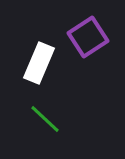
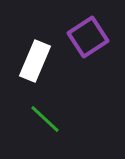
white rectangle: moved 4 px left, 2 px up
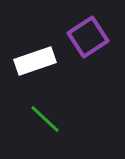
white rectangle: rotated 48 degrees clockwise
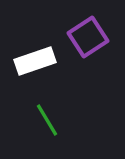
green line: moved 2 px right, 1 px down; rotated 16 degrees clockwise
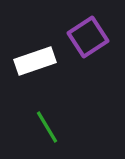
green line: moved 7 px down
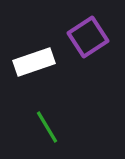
white rectangle: moved 1 px left, 1 px down
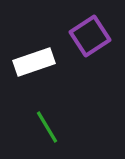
purple square: moved 2 px right, 1 px up
